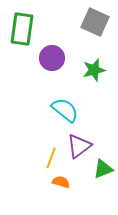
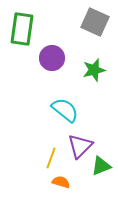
purple triangle: moved 1 px right; rotated 8 degrees counterclockwise
green triangle: moved 2 px left, 3 px up
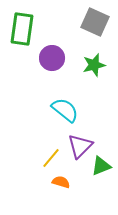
green star: moved 5 px up
yellow line: rotated 20 degrees clockwise
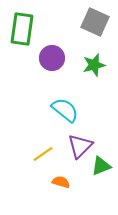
yellow line: moved 8 px left, 4 px up; rotated 15 degrees clockwise
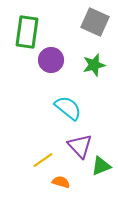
green rectangle: moved 5 px right, 3 px down
purple circle: moved 1 px left, 2 px down
cyan semicircle: moved 3 px right, 2 px up
purple triangle: rotated 28 degrees counterclockwise
yellow line: moved 6 px down
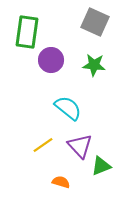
green star: rotated 20 degrees clockwise
yellow line: moved 15 px up
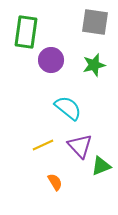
gray square: rotated 16 degrees counterclockwise
green rectangle: moved 1 px left
green star: rotated 20 degrees counterclockwise
yellow line: rotated 10 degrees clockwise
orange semicircle: moved 6 px left; rotated 42 degrees clockwise
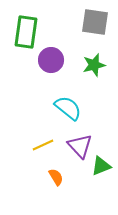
orange semicircle: moved 1 px right, 5 px up
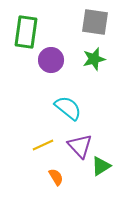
green star: moved 6 px up
green triangle: rotated 10 degrees counterclockwise
